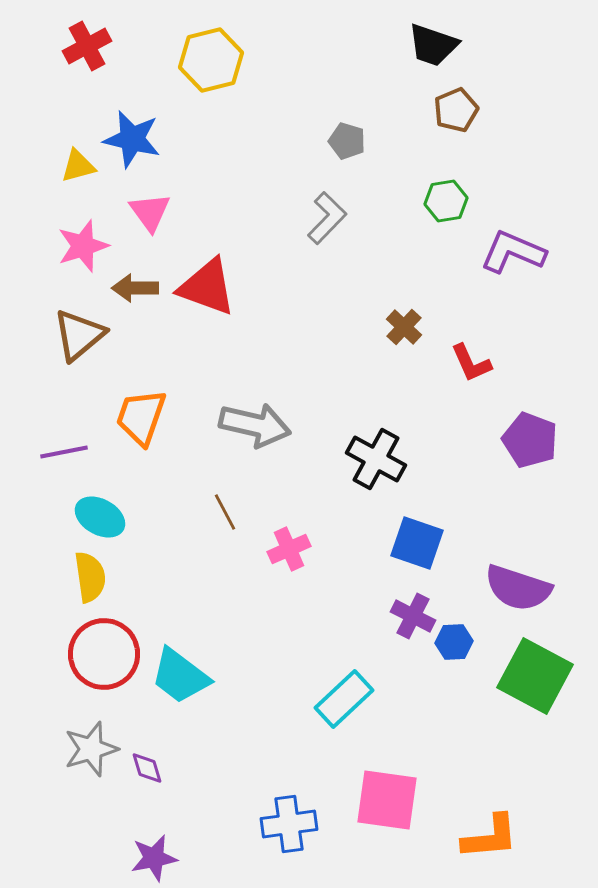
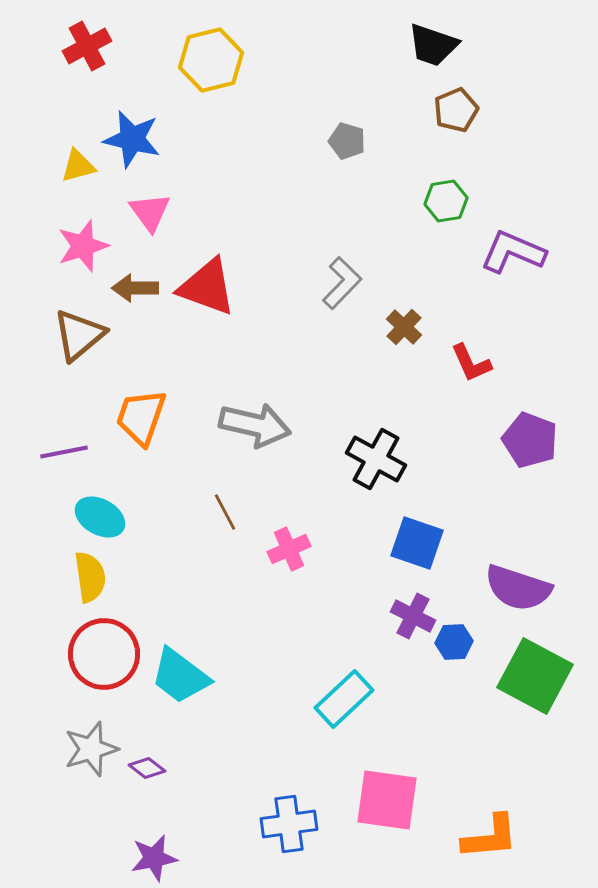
gray L-shape: moved 15 px right, 65 px down
purple diamond: rotated 36 degrees counterclockwise
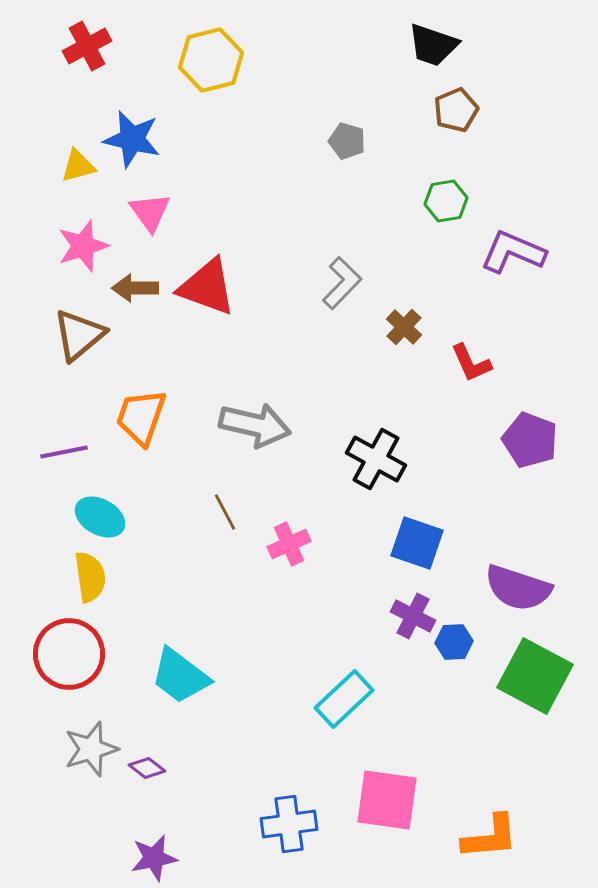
pink cross: moved 5 px up
red circle: moved 35 px left
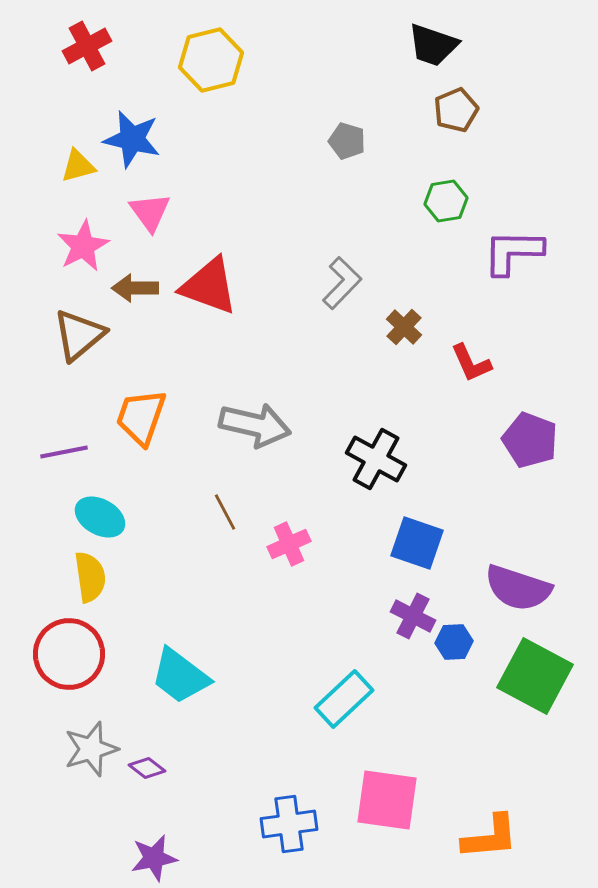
pink star: rotated 10 degrees counterclockwise
purple L-shape: rotated 22 degrees counterclockwise
red triangle: moved 2 px right, 1 px up
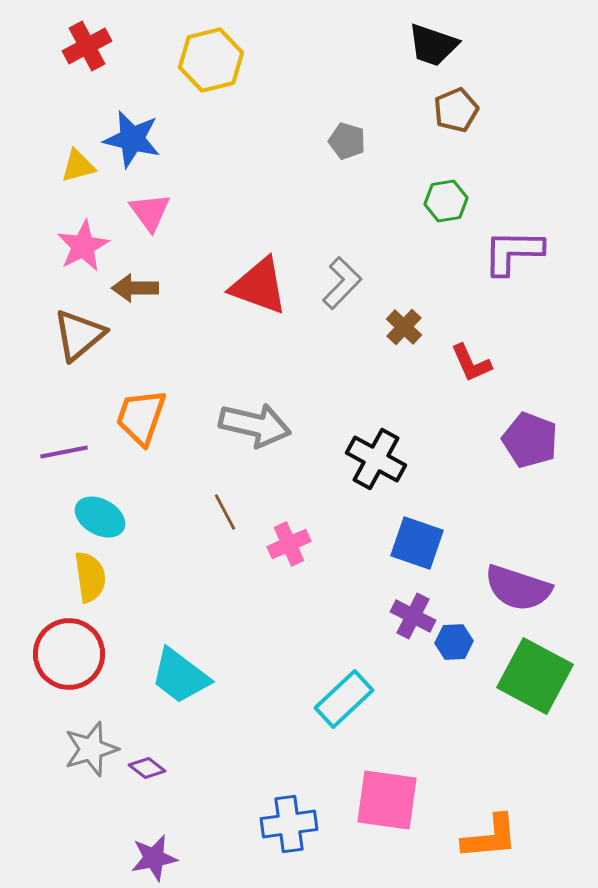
red triangle: moved 50 px right
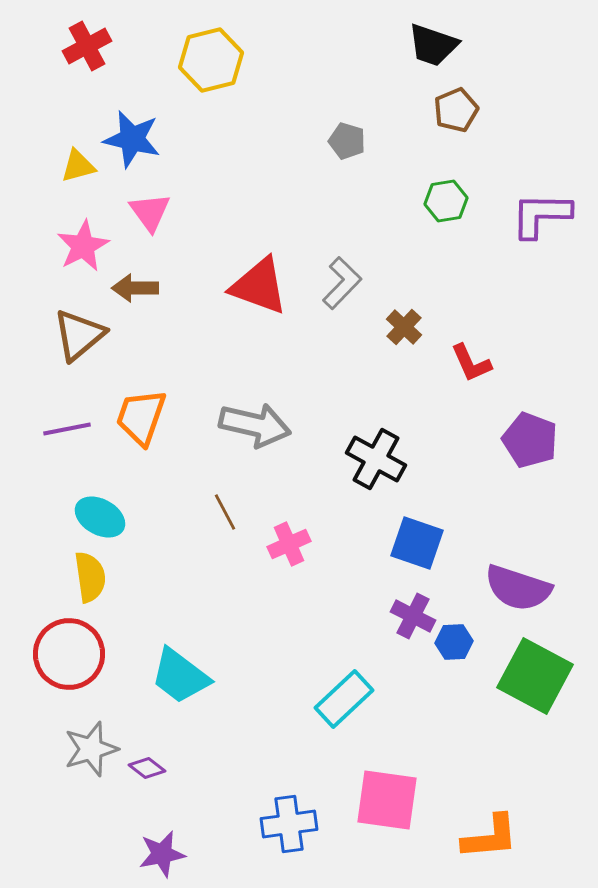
purple L-shape: moved 28 px right, 37 px up
purple line: moved 3 px right, 23 px up
purple star: moved 8 px right, 4 px up
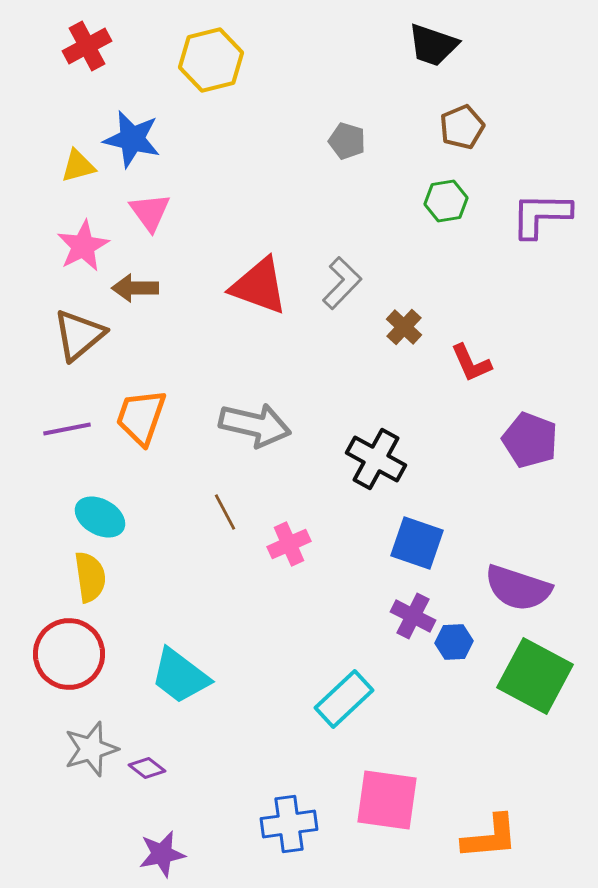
brown pentagon: moved 6 px right, 17 px down
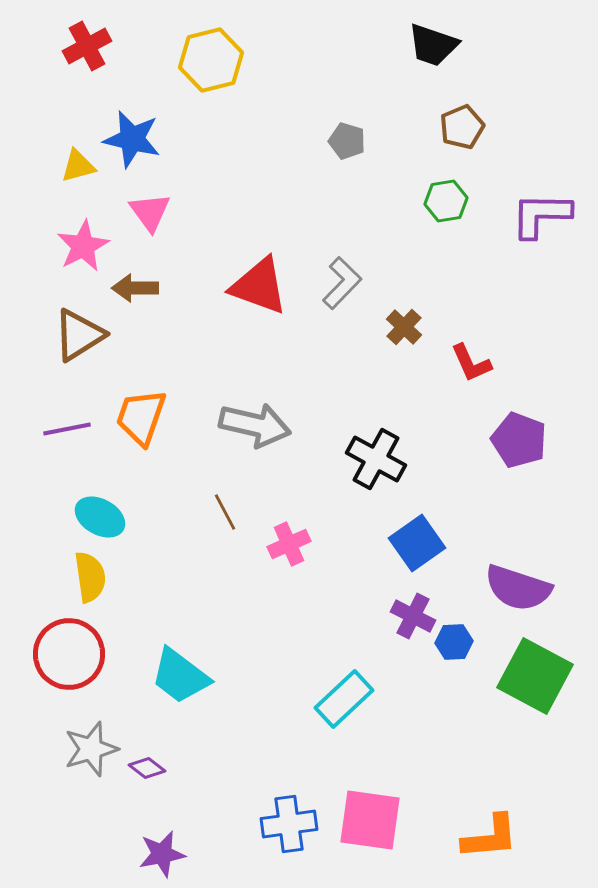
brown triangle: rotated 8 degrees clockwise
purple pentagon: moved 11 px left
blue square: rotated 36 degrees clockwise
pink square: moved 17 px left, 20 px down
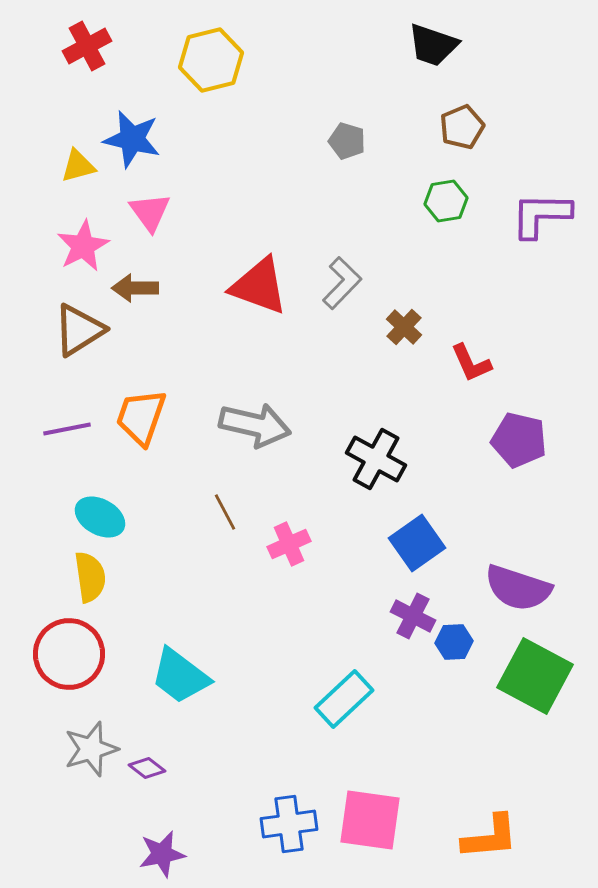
brown triangle: moved 5 px up
purple pentagon: rotated 8 degrees counterclockwise
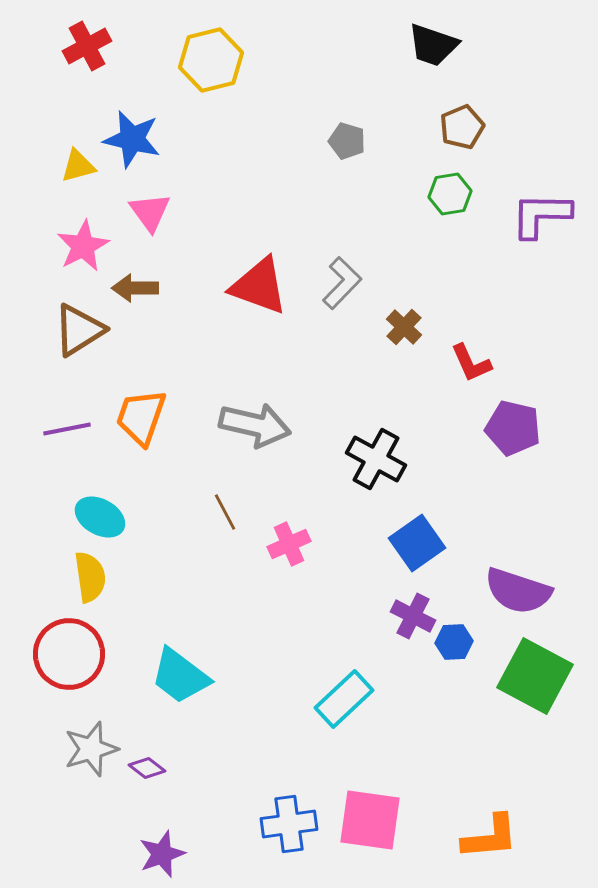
green hexagon: moved 4 px right, 7 px up
purple pentagon: moved 6 px left, 12 px up
purple semicircle: moved 3 px down
purple star: rotated 9 degrees counterclockwise
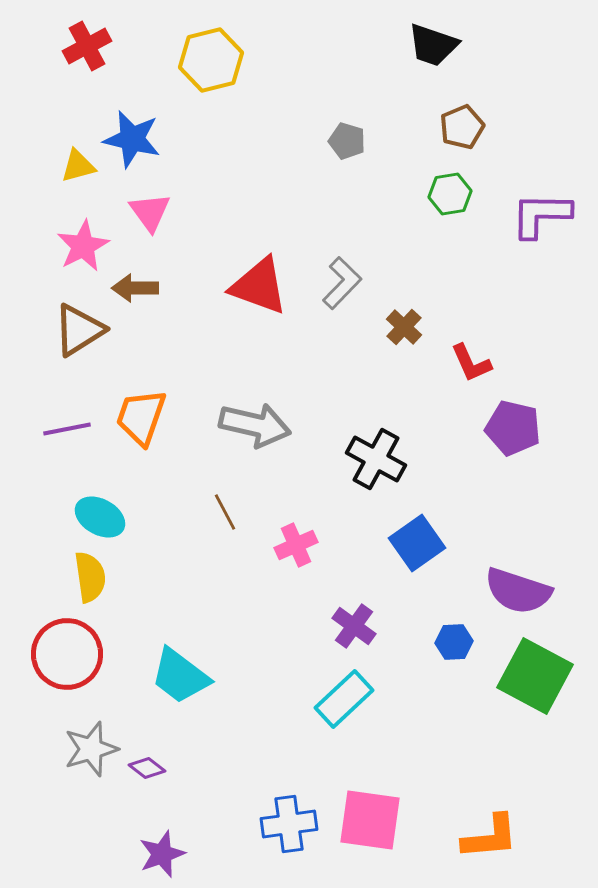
pink cross: moved 7 px right, 1 px down
purple cross: moved 59 px left, 10 px down; rotated 9 degrees clockwise
red circle: moved 2 px left
